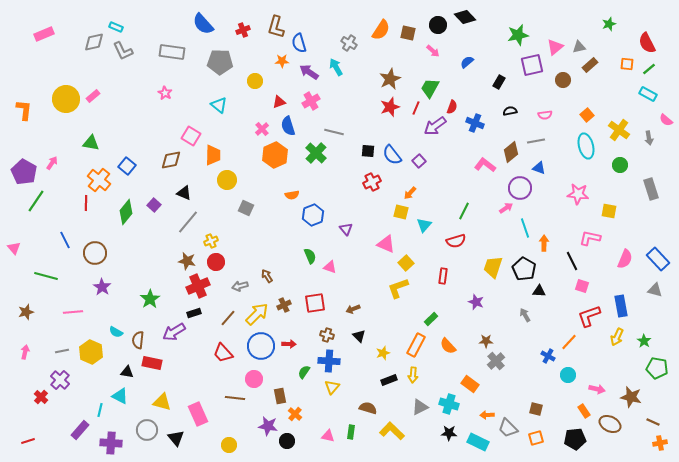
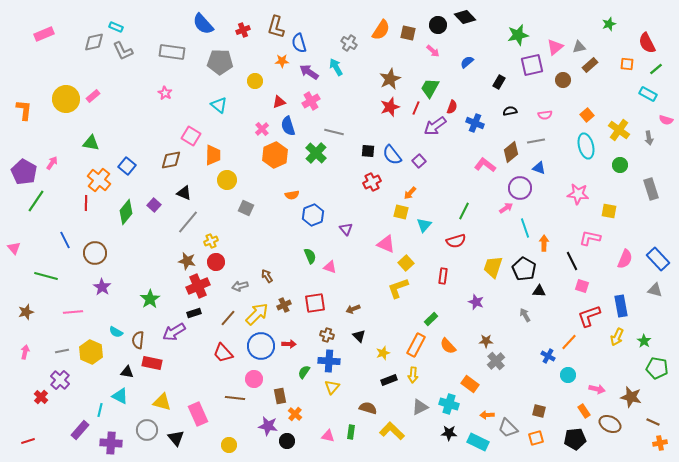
green line at (649, 69): moved 7 px right
pink semicircle at (666, 120): rotated 24 degrees counterclockwise
brown square at (536, 409): moved 3 px right, 2 px down
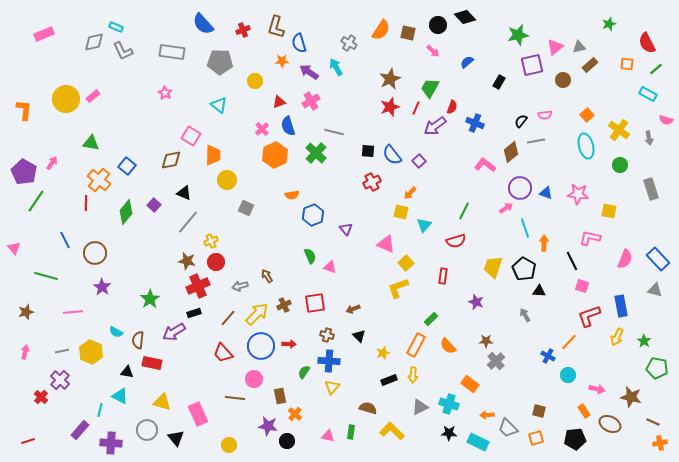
black semicircle at (510, 111): moved 11 px right, 10 px down; rotated 40 degrees counterclockwise
blue triangle at (539, 168): moved 7 px right, 25 px down
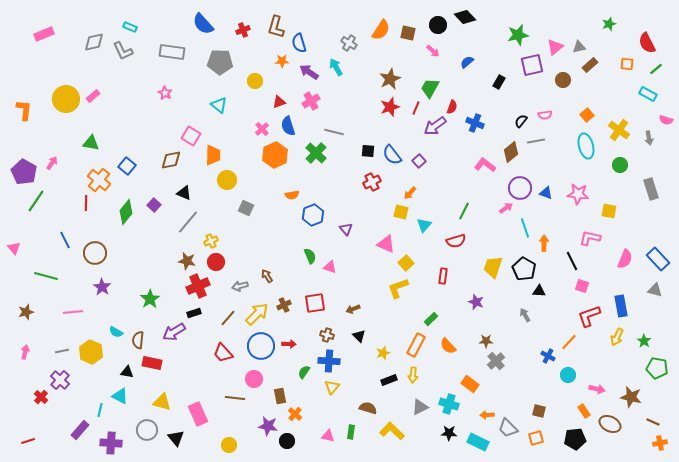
cyan rectangle at (116, 27): moved 14 px right
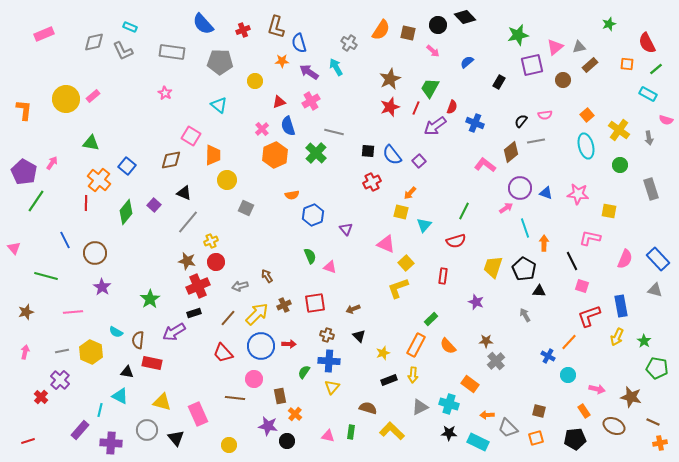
brown ellipse at (610, 424): moved 4 px right, 2 px down
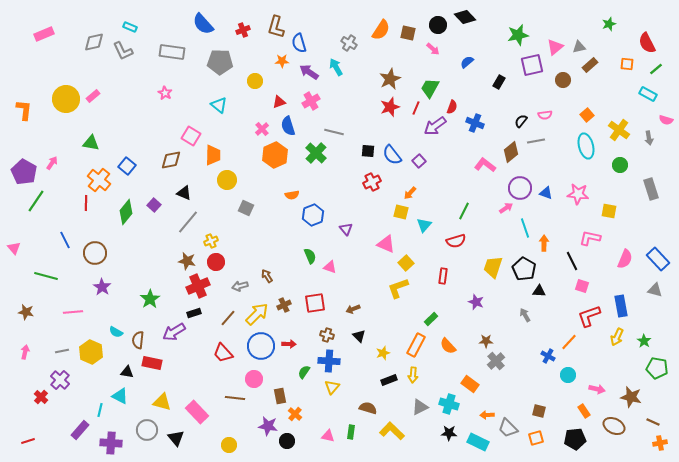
pink arrow at (433, 51): moved 2 px up
brown star at (26, 312): rotated 28 degrees clockwise
pink rectangle at (198, 414): moved 1 px left, 2 px up; rotated 20 degrees counterclockwise
